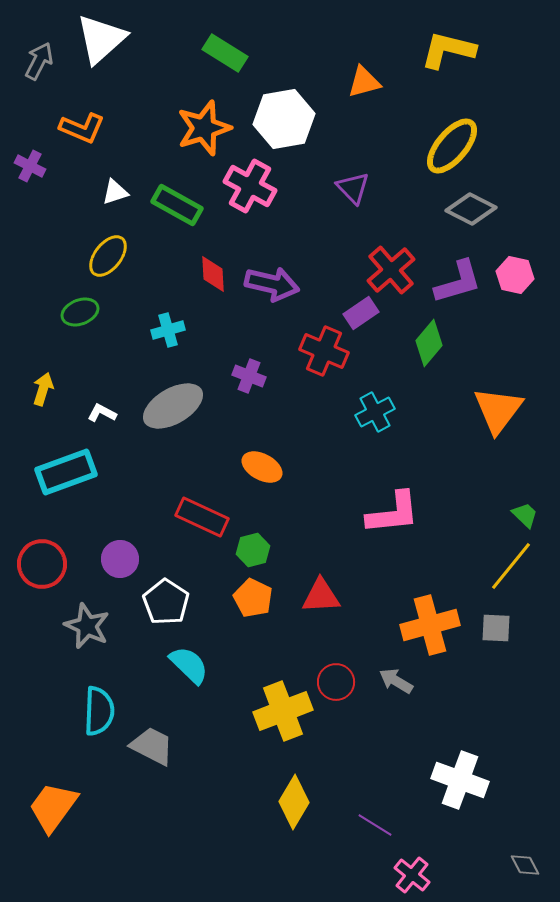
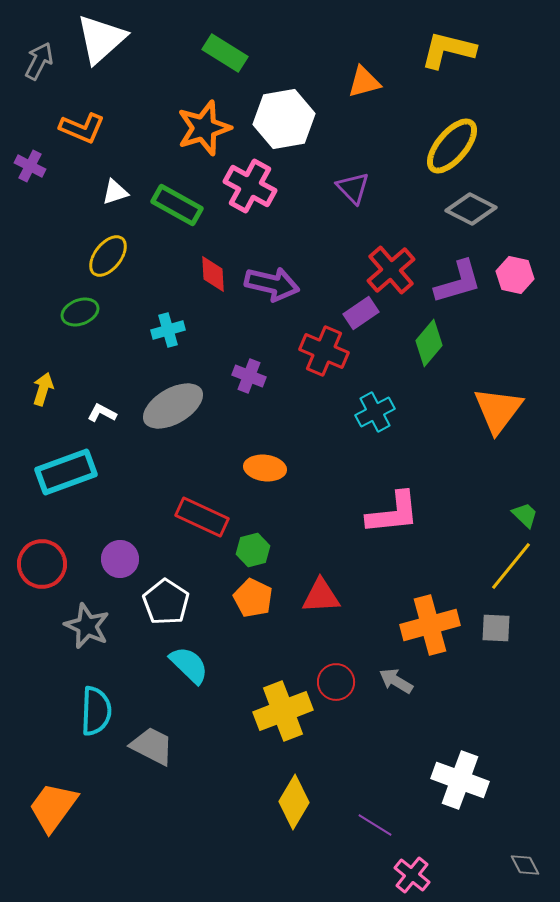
orange ellipse at (262, 467): moved 3 px right, 1 px down; rotated 21 degrees counterclockwise
cyan semicircle at (99, 711): moved 3 px left
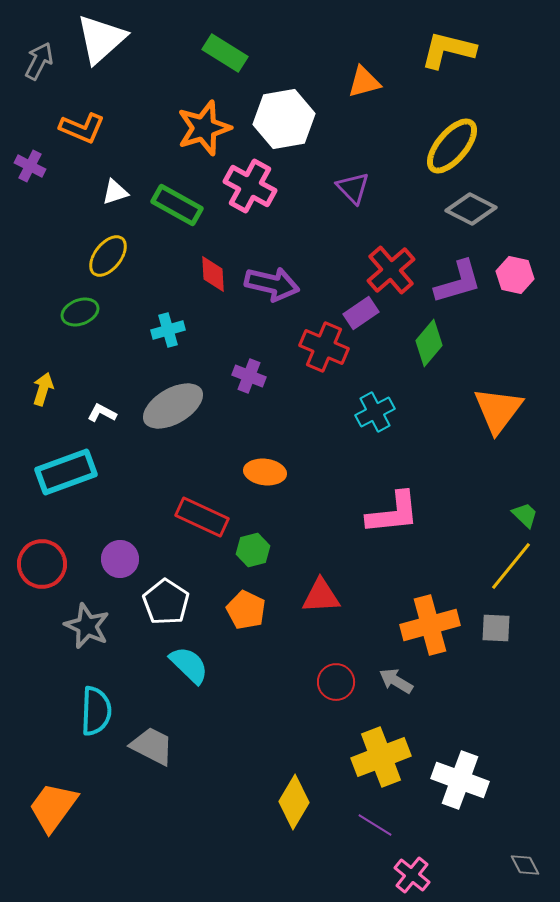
red cross at (324, 351): moved 4 px up
orange ellipse at (265, 468): moved 4 px down
orange pentagon at (253, 598): moved 7 px left, 12 px down
yellow cross at (283, 711): moved 98 px right, 46 px down
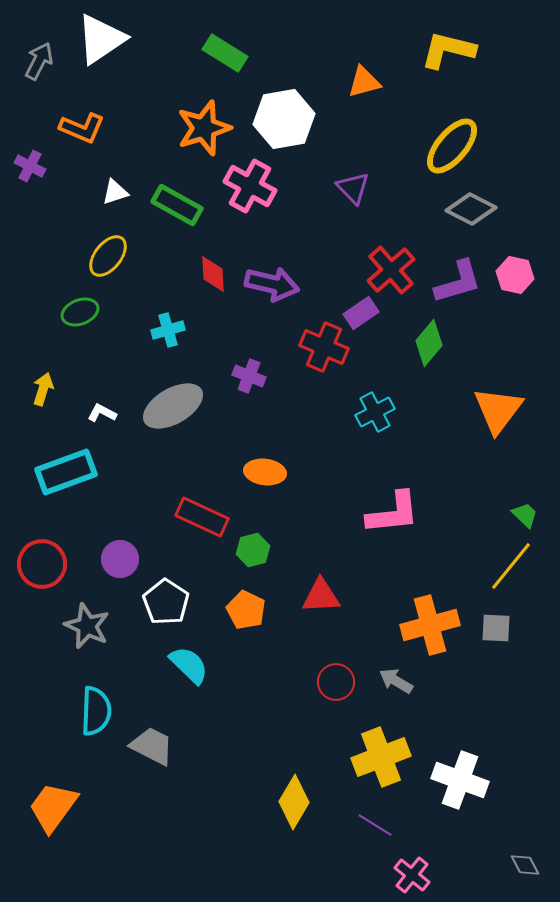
white triangle at (101, 39): rotated 8 degrees clockwise
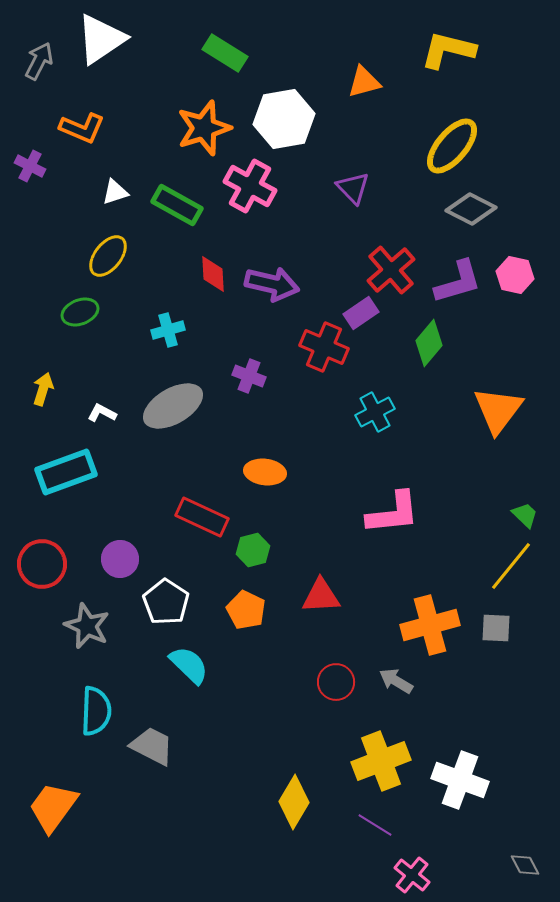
yellow cross at (381, 757): moved 4 px down
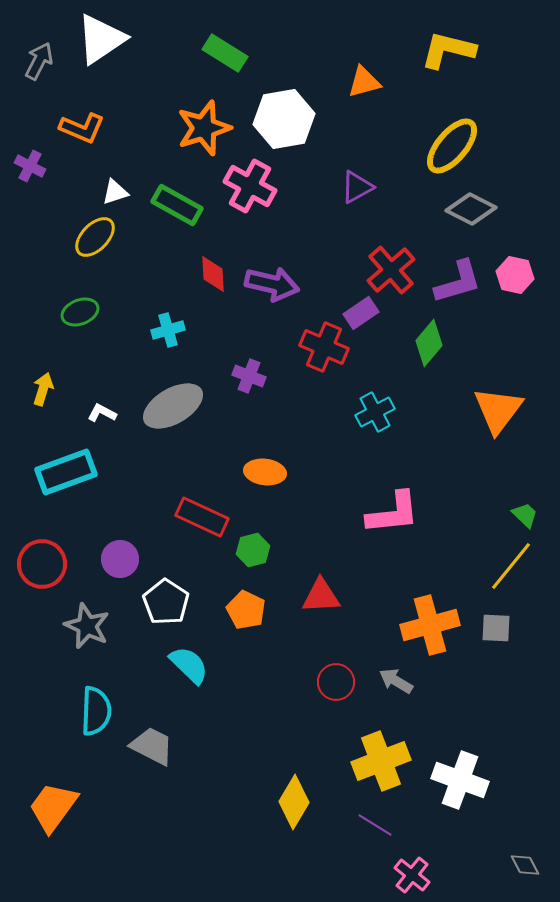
purple triangle at (353, 188): moved 4 px right, 1 px up; rotated 45 degrees clockwise
yellow ellipse at (108, 256): moved 13 px left, 19 px up; rotated 6 degrees clockwise
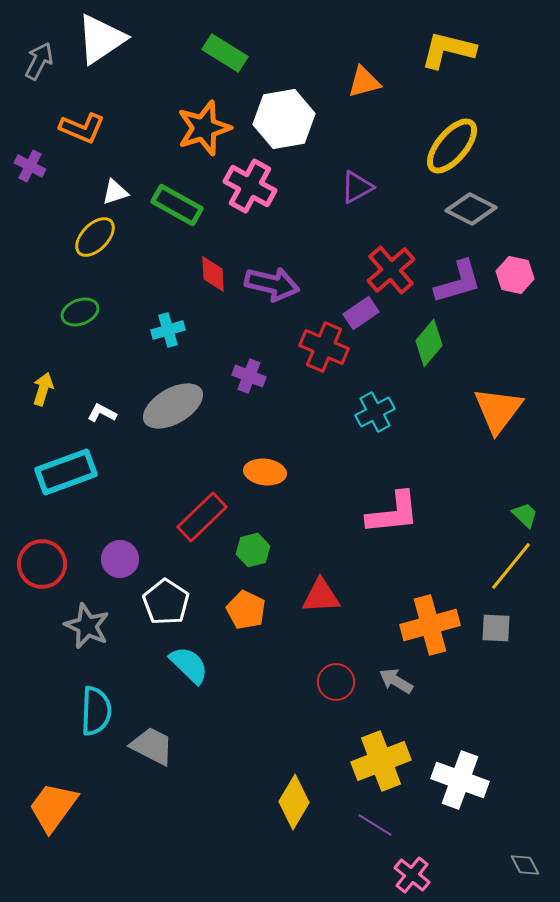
red rectangle at (202, 517): rotated 69 degrees counterclockwise
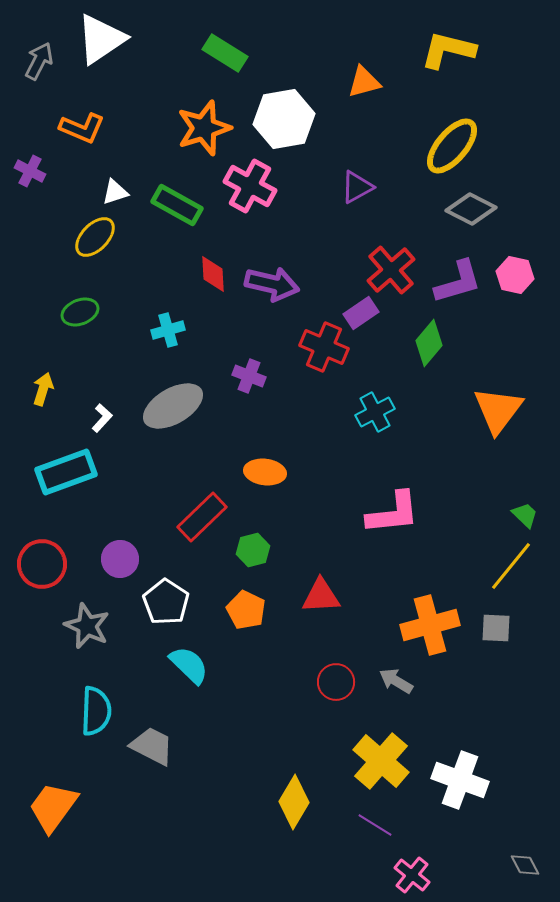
purple cross at (30, 166): moved 5 px down
white L-shape at (102, 413): moved 5 px down; rotated 104 degrees clockwise
yellow cross at (381, 761): rotated 28 degrees counterclockwise
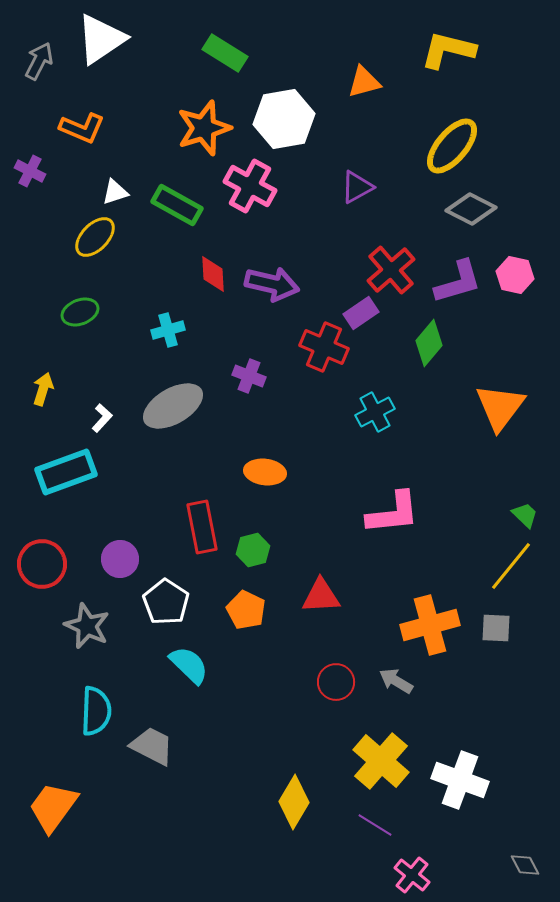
orange triangle at (498, 410): moved 2 px right, 3 px up
red rectangle at (202, 517): moved 10 px down; rotated 57 degrees counterclockwise
